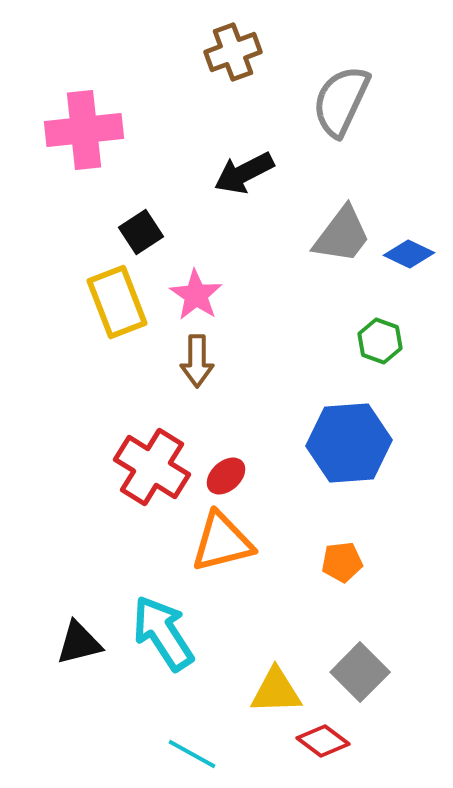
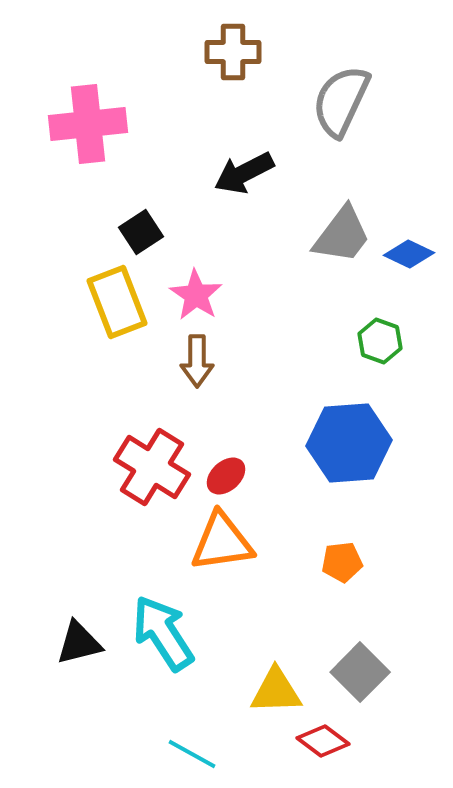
brown cross: rotated 20 degrees clockwise
pink cross: moved 4 px right, 6 px up
orange triangle: rotated 6 degrees clockwise
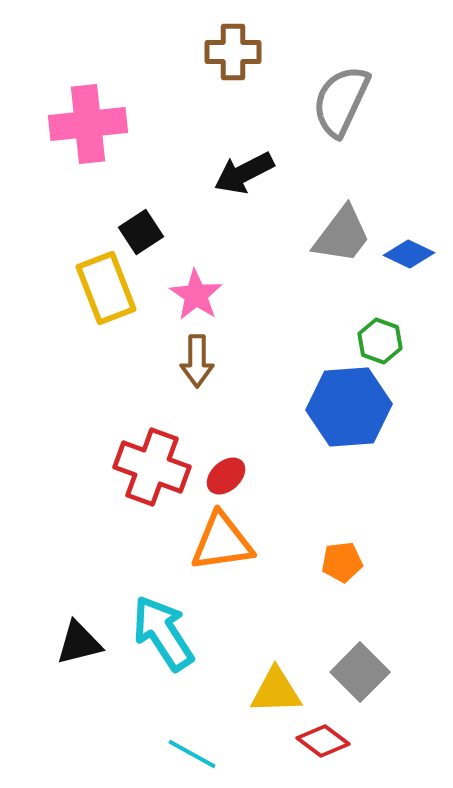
yellow rectangle: moved 11 px left, 14 px up
blue hexagon: moved 36 px up
red cross: rotated 12 degrees counterclockwise
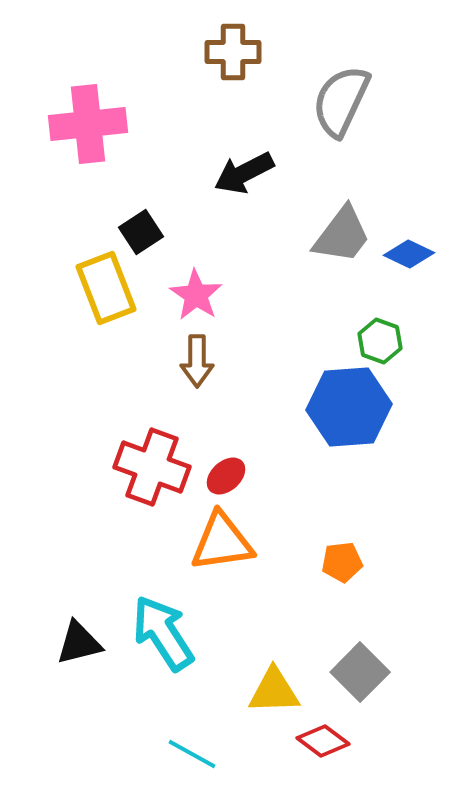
yellow triangle: moved 2 px left
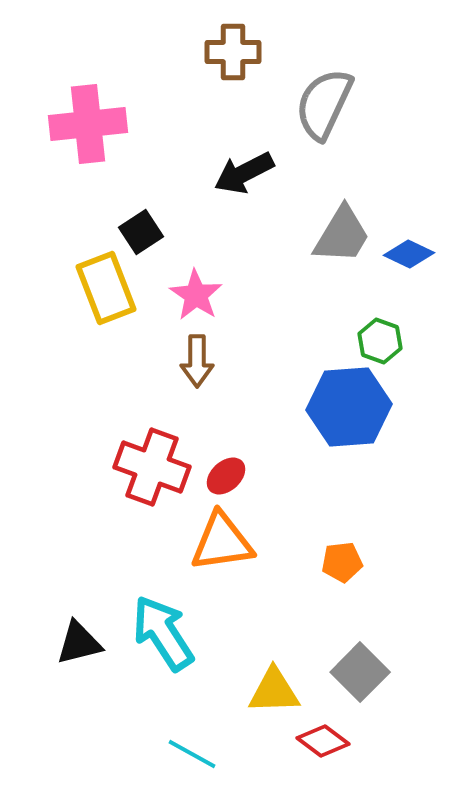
gray semicircle: moved 17 px left, 3 px down
gray trapezoid: rotated 6 degrees counterclockwise
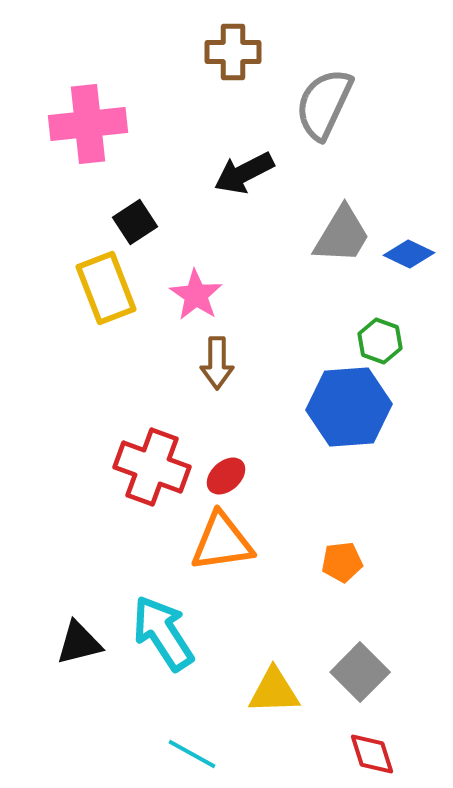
black square: moved 6 px left, 10 px up
brown arrow: moved 20 px right, 2 px down
red diamond: moved 49 px right, 13 px down; rotated 36 degrees clockwise
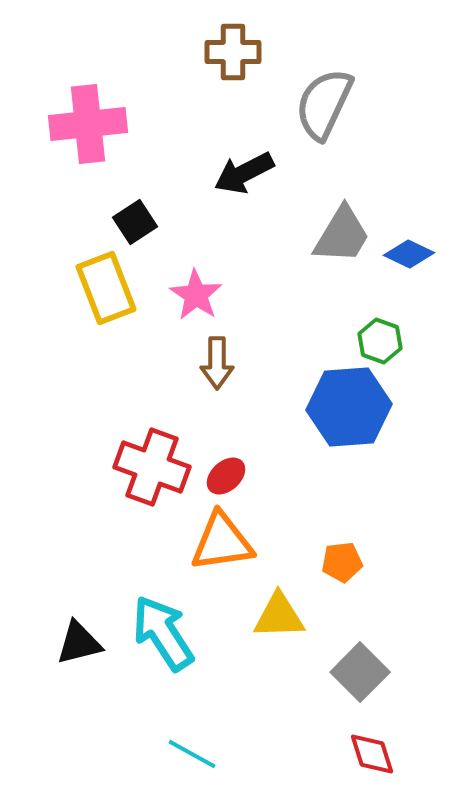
yellow triangle: moved 5 px right, 75 px up
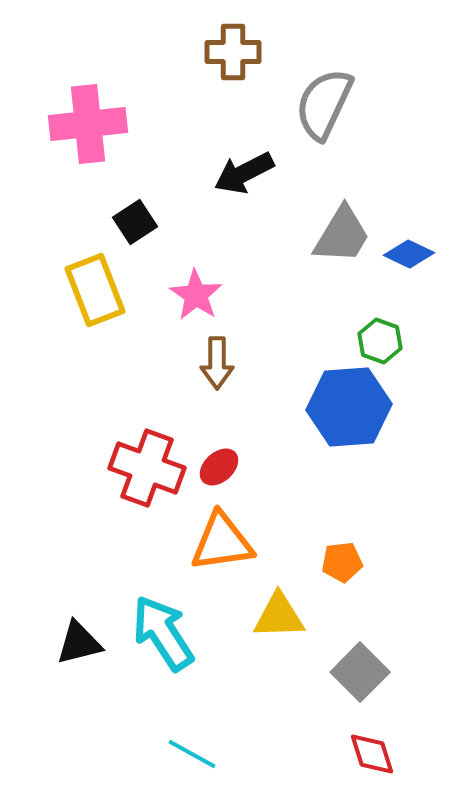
yellow rectangle: moved 11 px left, 2 px down
red cross: moved 5 px left, 1 px down
red ellipse: moved 7 px left, 9 px up
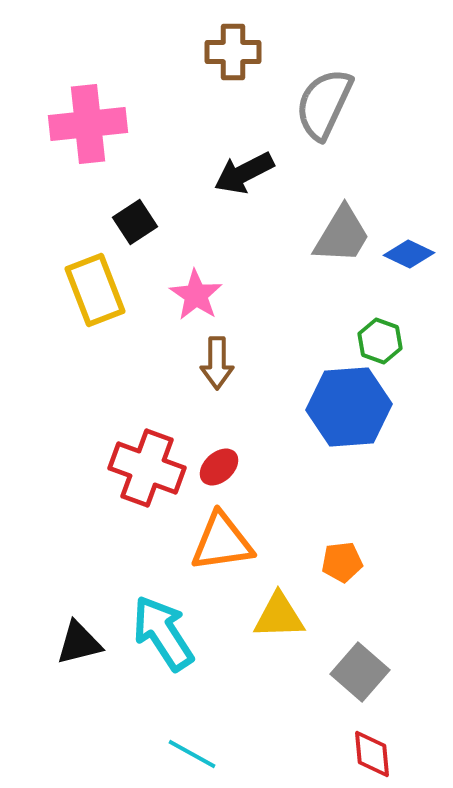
gray square: rotated 4 degrees counterclockwise
red diamond: rotated 12 degrees clockwise
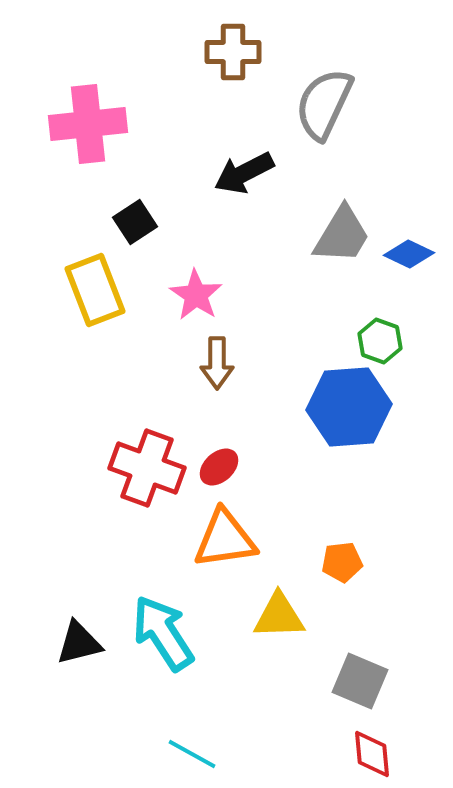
orange triangle: moved 3 px right, 3 px up
gray square: moved 9 px down; rotated 18 degrees counterclockwise
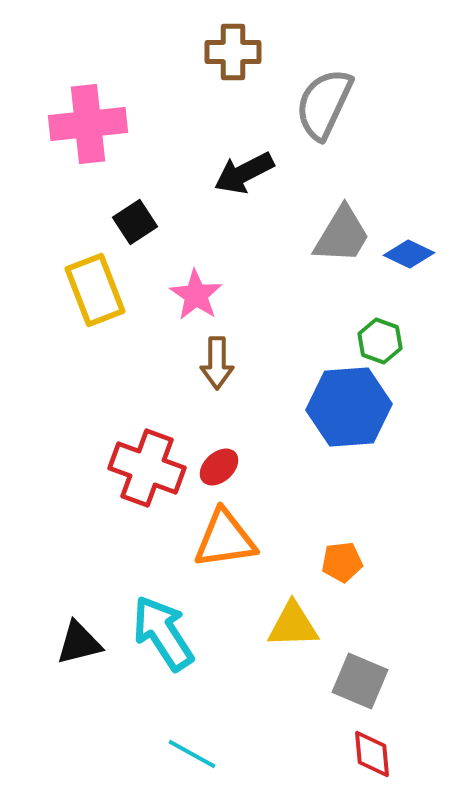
yellow triangle: moved 14 px right, 9 px down
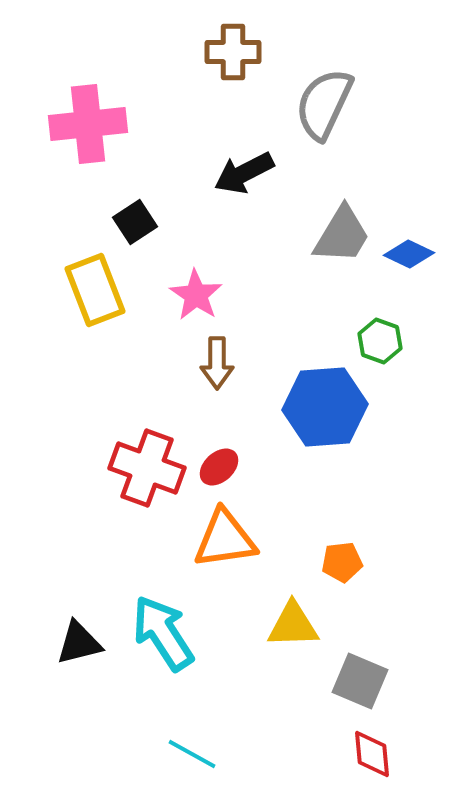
blue hexagon: moved 24 px left
